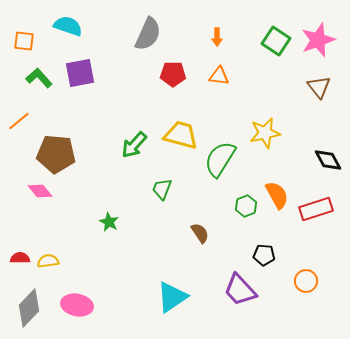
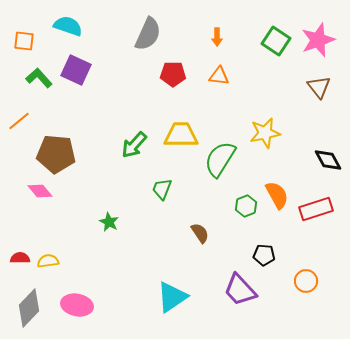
purple square: moved 4 px left, 3 px up; rotated 36 degrees clockwise
yellow trapezoid: rotated 15 degrees counterclockwise
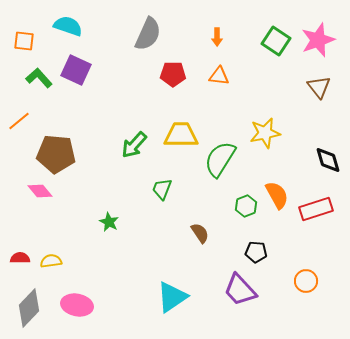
black diamond: rotated 12 degrees clockwise
black pentagon: moved 8 px left, 3 px up
yellow semicircle: moved 3 px right
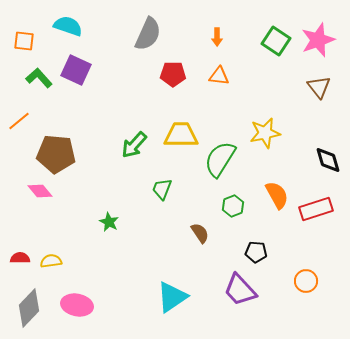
green hexagon: moved 13 px left
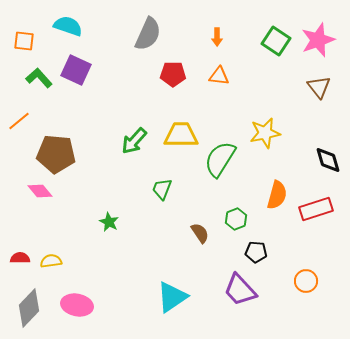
green arrow: moved 4 px up
orange semicircle: rotated 44 degrees clockwise
green hexagon: moved 3 px right, 13 px down
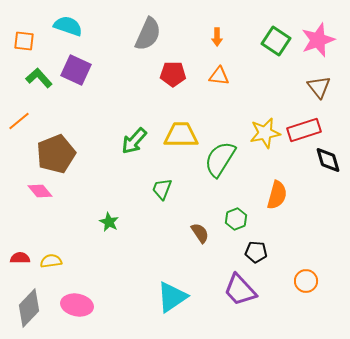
brown pentagon: rotated 27 degrees counterclockwise
red rectangle: moved 12 px left, 79 px up
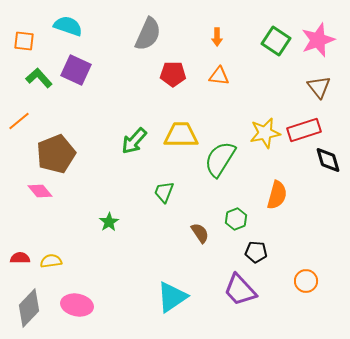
green trapezoid: moved 2 px right, 3 px down
green star: rotated 12 degrees clockwise
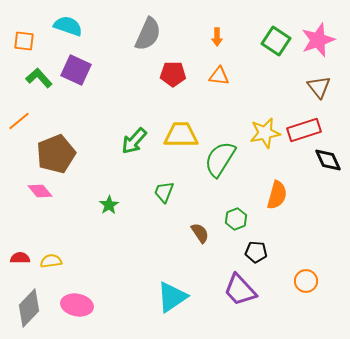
black diamond: rotated 8 degrees counterclockwise
green star: moved 17 px up
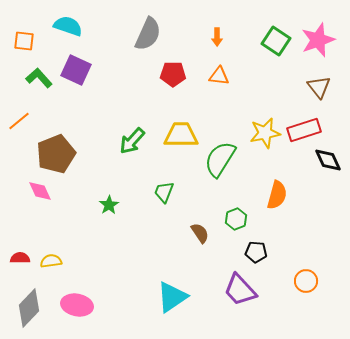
green arrow: moved 2 px left
pink diamond: rotated 15 degrees clockwise
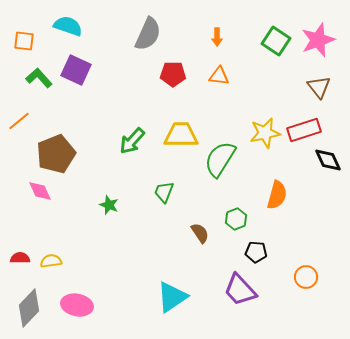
green star: rotated 18 degrees counterclockwise
orange circle: moved 4 px up
